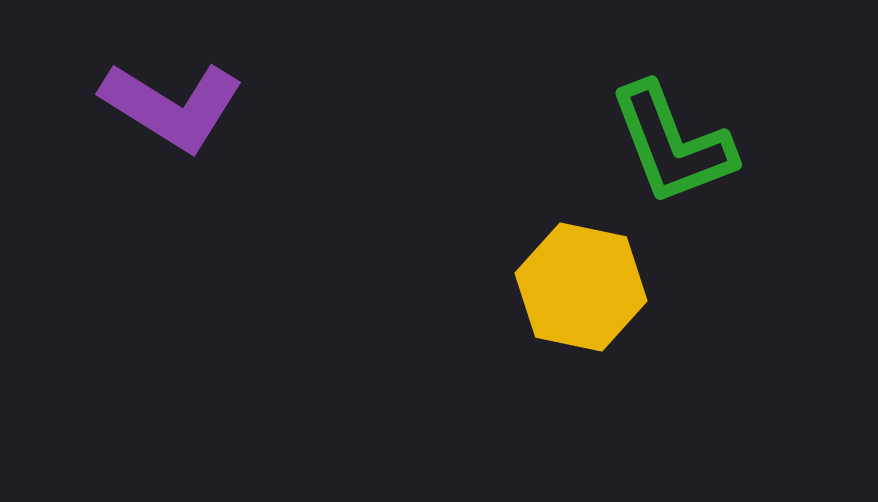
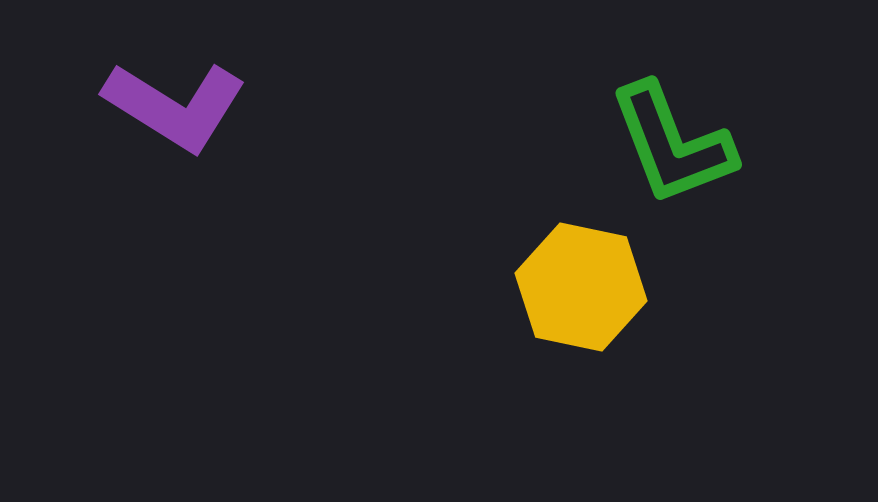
purple L-shape: moved 3 px right
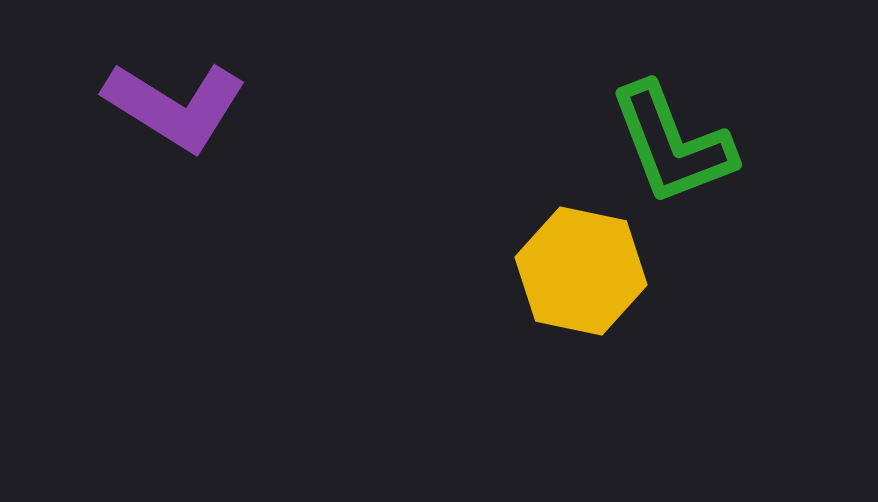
yellow hexagon: moved 16 px up
